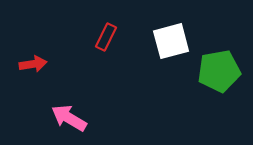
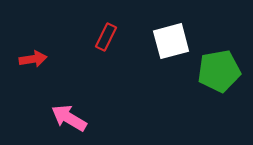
red arrow: moved 5 px up
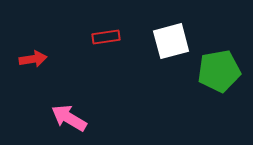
red rectangle: rotated 56 degrees clockwise
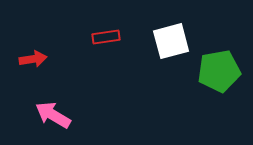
pink arrow: moved 16 px left, 3 px up
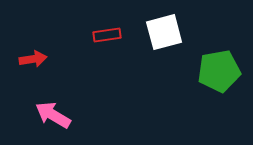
red rectangle: moved 1 px right, 2 px up
white square: moved 7 px left, 9 px up
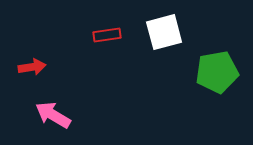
red arrow: moved 1 px left, 8 px down
green pentagon: moved 2 px left, 1 px down
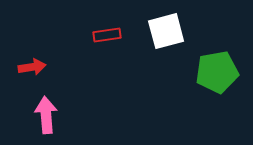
white square: moved 2 px right, 1 px up
pink arrow: moved 7 px left; rotated 54 degrees clockwise
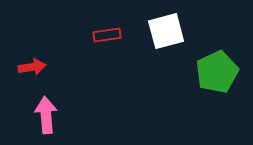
green pentagon: rotated 15 degrees counterclockwise
